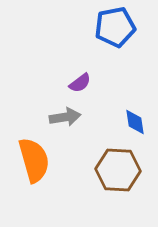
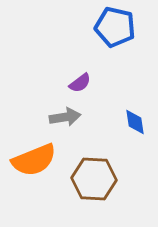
blue pentagon: rotated 24 degrees clockwise
orange semicircle: rotated 84 degrees clockwise
brown hexagon: moved 24 px left, 9 px down
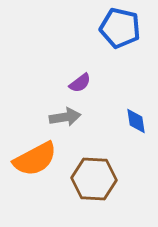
blue pentagon: moved 5 px right, 1 px down
blue diamond: moved 1 px right, 1 px up
orange semicircle: moved 1 px right, 1 px up; rotated 6 degrees counterclockwise
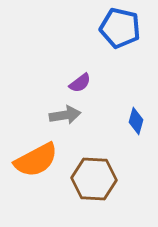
gray arrow: moved 2 px up
blue diamond: rotated 24 degrees clockwise
orange semicircle: moved 1 px right, 1 px down
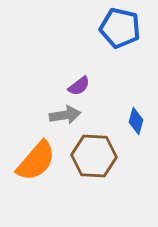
purple semicircle: moved 1 px left, 3 px down
orange semicircle: moved 1 px down; rotated 21 degrees counterclockwise
brown hexagon: moved 23 px up
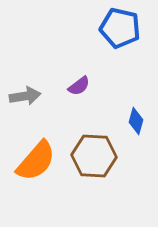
gray arrow: moved 40 px left, 19 px up
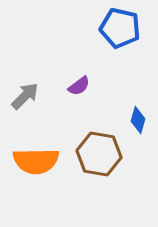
gray arrow: rotated 36 degrees counterclockwise
blue diamond: moved 2 px right, 1 px up
brown hexagon: moved 5 px right, 2 px up; rotated 6 degrees clockwise
orange semicircle: rotated 48 degrees clockwise
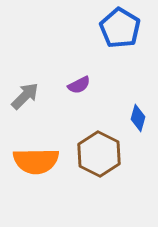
blue pentagon: rotated 18 degrees clockwise
purple semicircle: moved 1 px up; rotated 10 degrees clockwise
blue diamond: moved 2 px up
brown hexagon: rotated 18 degrees clockwise
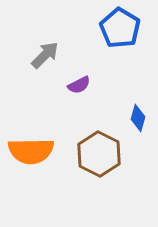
gray arrow: moved 20 px right, 41 px up
orange semicircle: moved 5 px left, 10 px up
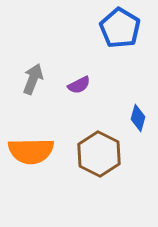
gray arrow: moved 12 px left, 24 px down; rotated 24 degrees counterclockwise
